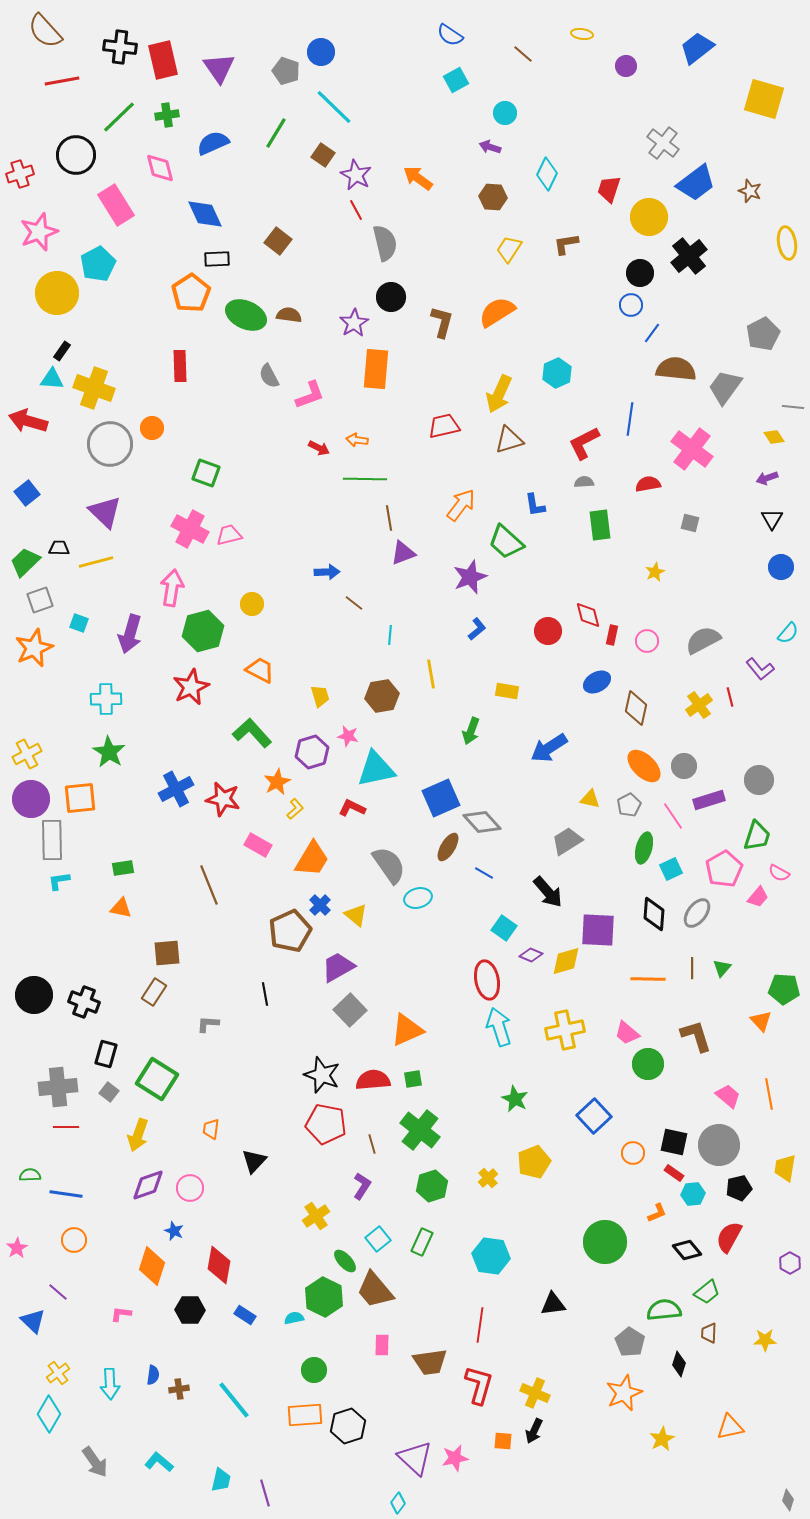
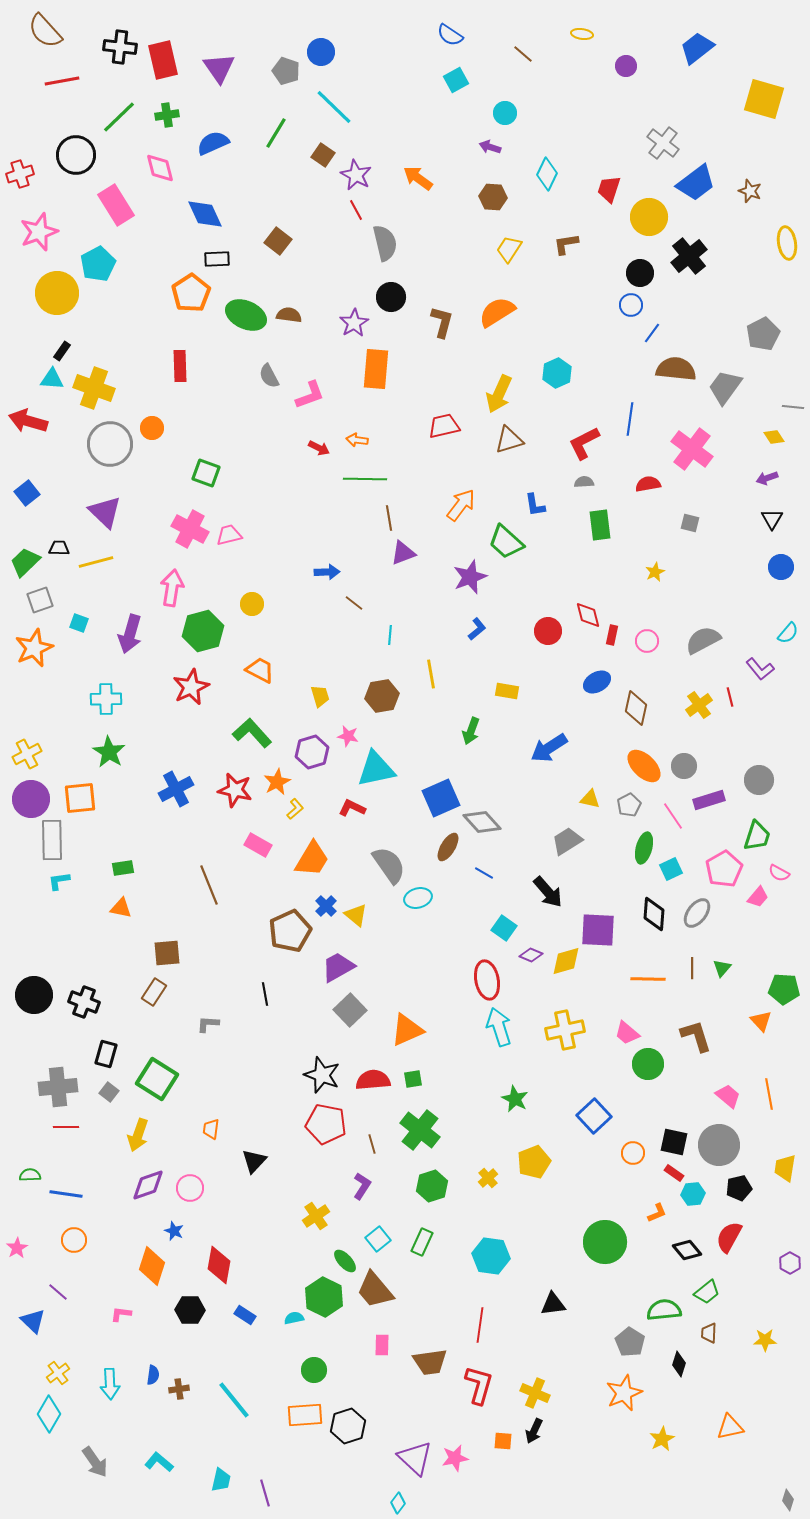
red star at (223, 799): moved 12 px right, 9 px up
blue cross at (320, 905): moved 6 px right, 1 px down
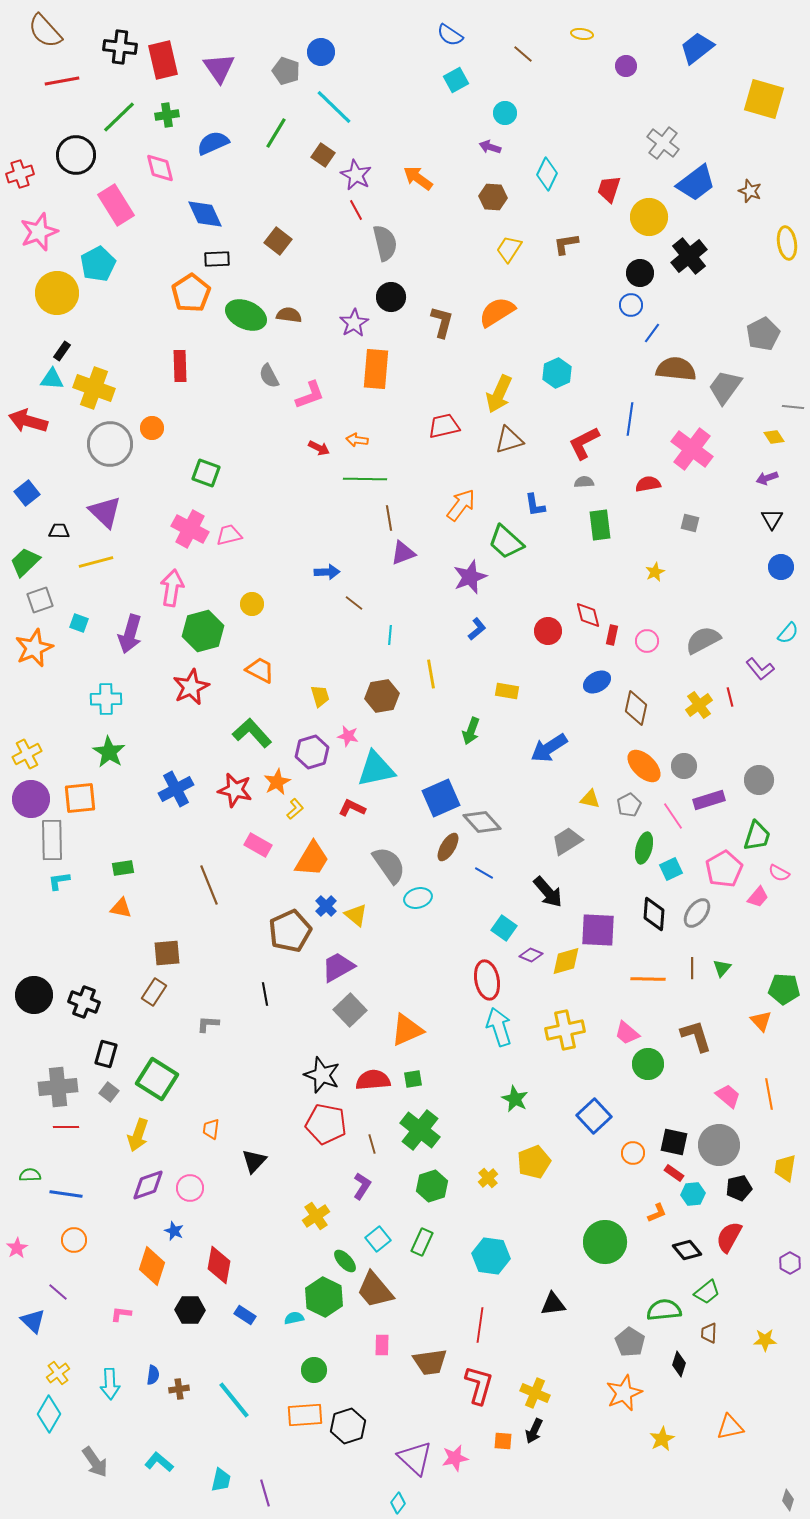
black trapezoid at (59, 548): moved 17 px up
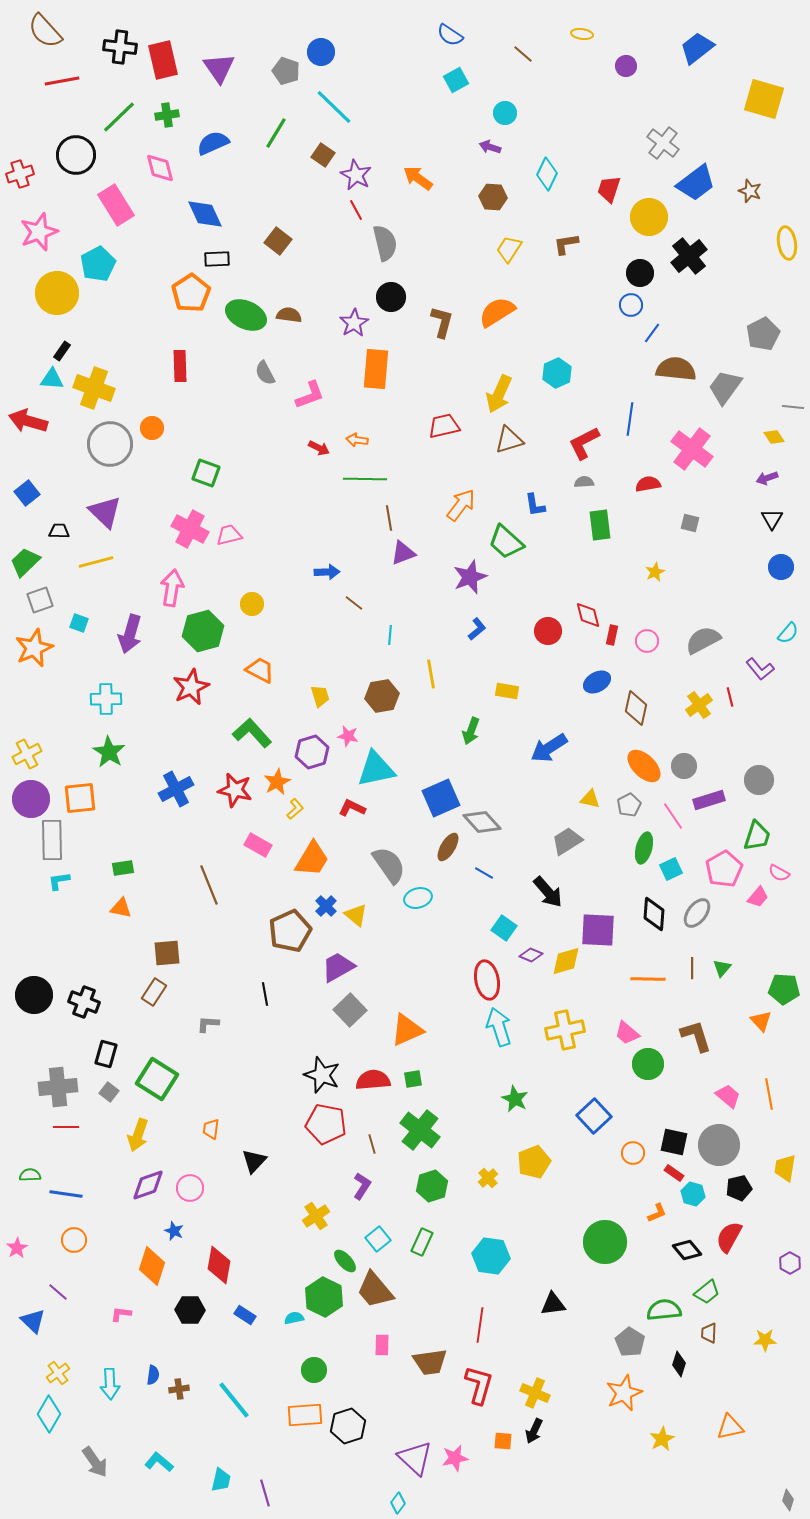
gray semicircle at (269, 376): moved 4 px left, 3 px up
cyan hexagon at (693, 1194): rotated 20 degrees clockwise
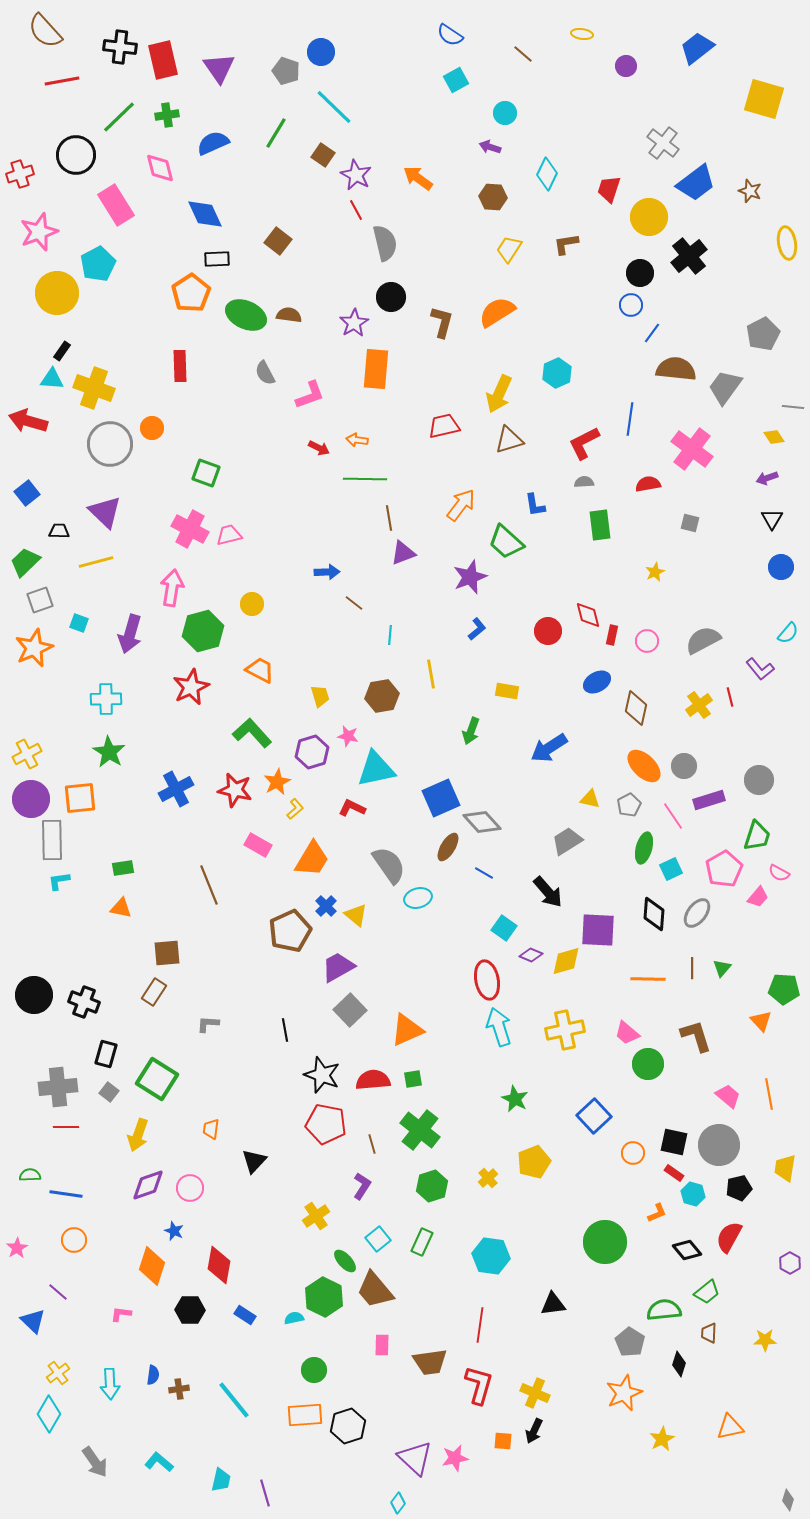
black line at (265, 994): moved 20 px right, 36 px down
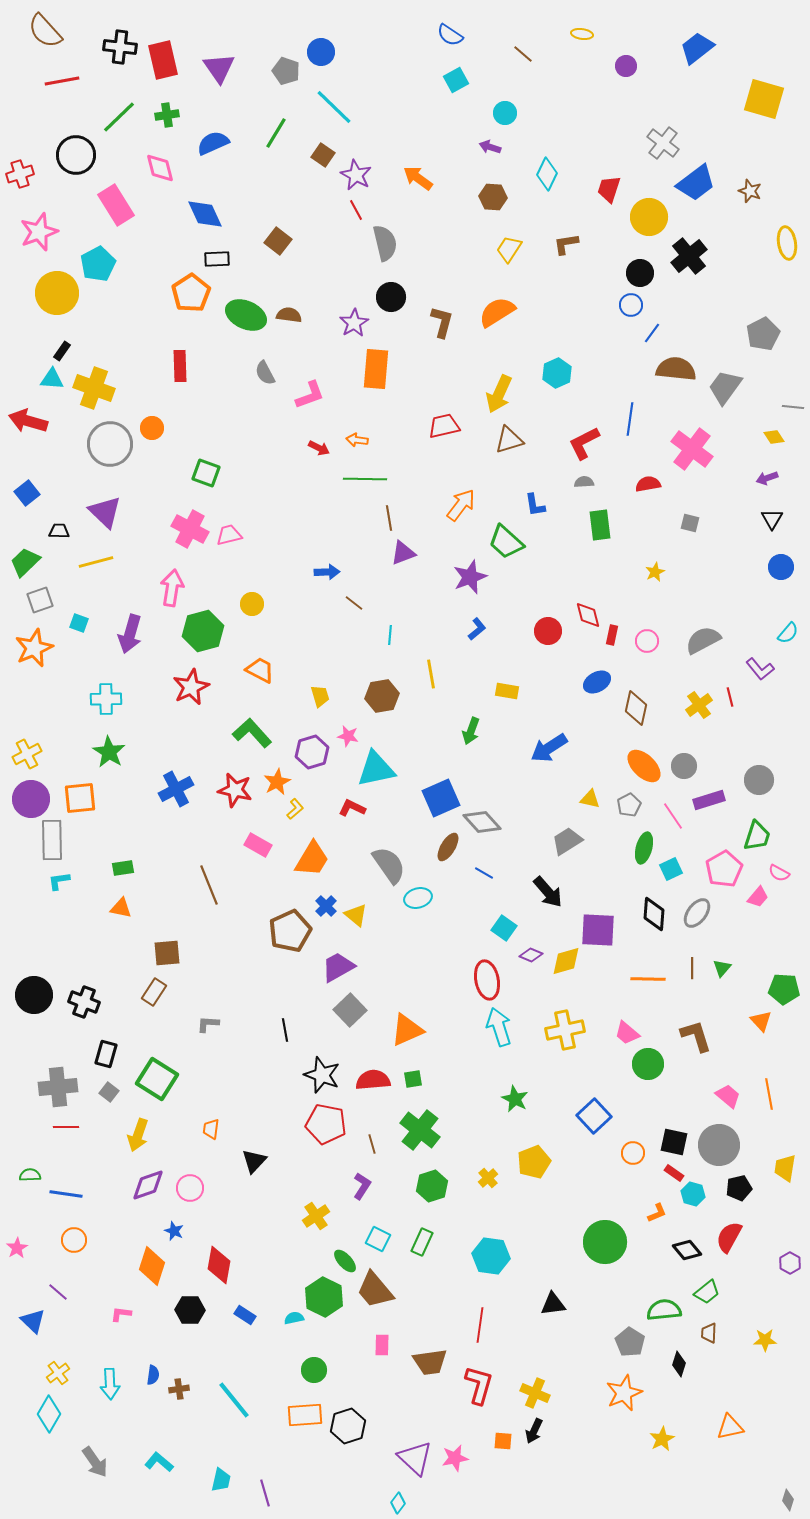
cyan square at (378, 1239): rotated 25 degrees counterclockwise
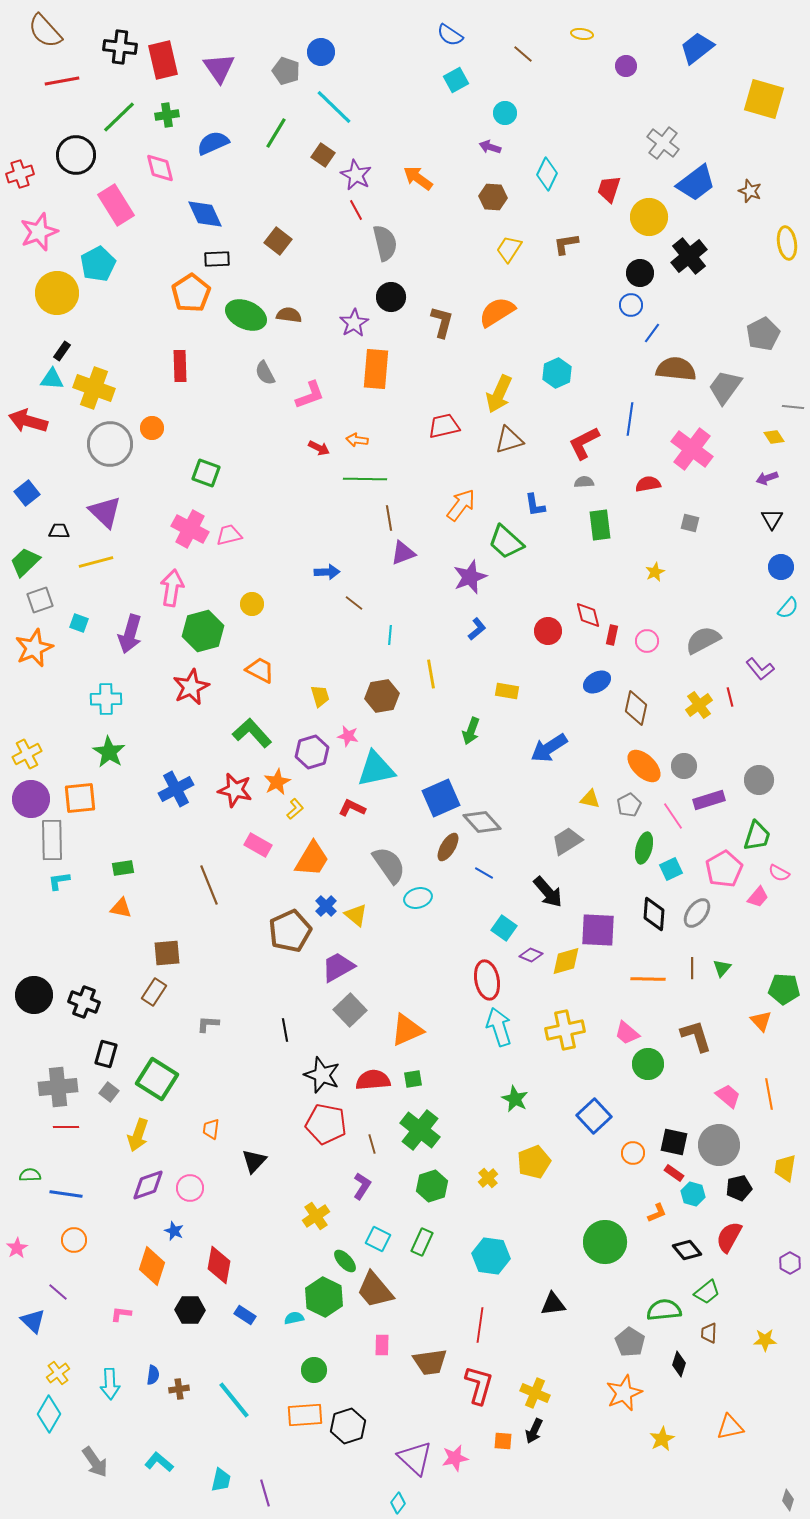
cyan semicircle at (788, 633): moved 25 px up
